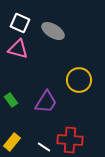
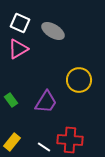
pink triangle: rotated 45 degrees counterclockwise
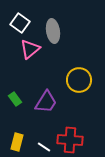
white square: rotated 12 degrees clockwise
gray ellipse: rotated 50 degrees clockwise
pink triangle: moved 12 px right; rotated 10 degrees counterclockwise
green rectangle: moved 4 px right, 1 px up
yellow rectangle: moved 5 px right; rotated 24 degrees counterclockwise
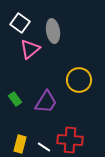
yellow rectangle: moved 3 px right, 2 px down
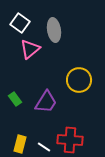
gray ellipse: moved 1 px right, 1 px up
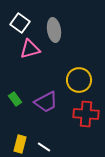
pink triangle: rotated 25 degrees clockwise
purple trapezoid: rotated 30 degrees clockwise
red cross: moved 16 px right, 26 px up
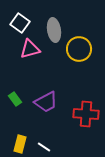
yellow circle: moved 31 px up
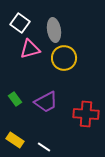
yellow circle: moved 15 px left, 9 px down
yellow rectangle: moved 5 px left, 4 px up; rotated 72 degrees counterclockwise
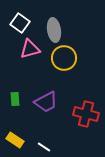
green rectangle: rotated 32 degrees clockwise
red cross: rotated 10 degrees clockwise
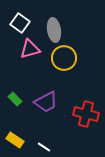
green rectangle: rotated 40 degrees counterclockwise
